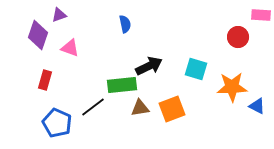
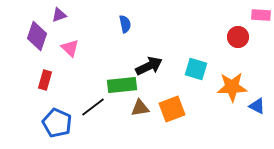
purple diamond: moved 1 px left, 1 px down
pink triangle: rotated 24 degrees clockwise
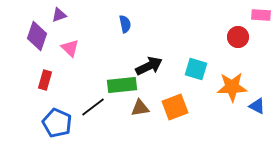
orange square: moved 3 px right, 2 px up
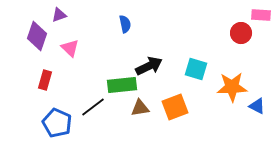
red circle: moved 3 px right, 4 px up
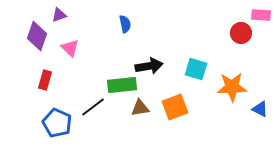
black arrow: rotated 16 degrees clockwise
blue triangle: moved 3 px right, 3 px down
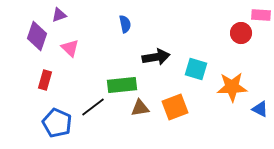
black arrow: moved 7 px right, 9 px up
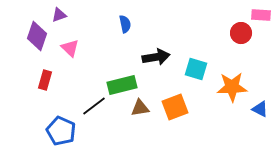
green rectangle: rotated 8 degrees counterclockwise
black line: moved 1 px right, 1 px up
blue pentagon: moved 4 px right, 8 px down
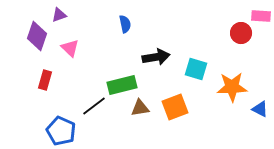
pink rectangle: moved 1 px down
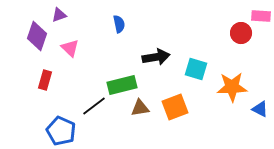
blue semicircle: moved 6 px left
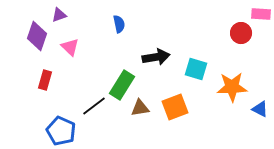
pink rectangle: moved 2 px up
pink triangle: moved 1 px up
green rectangle: rotated 44 degrees counterclockwise
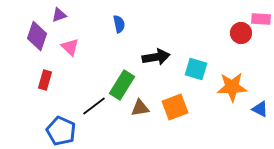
pink rectangle: moved 5 px down
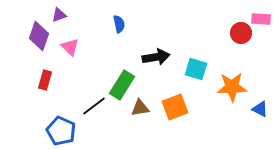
purple diamond: moved 2 px right
